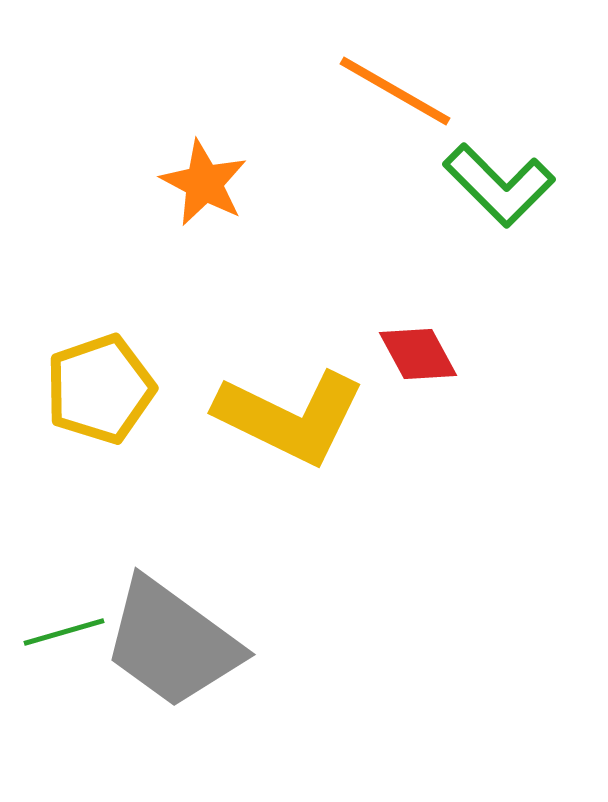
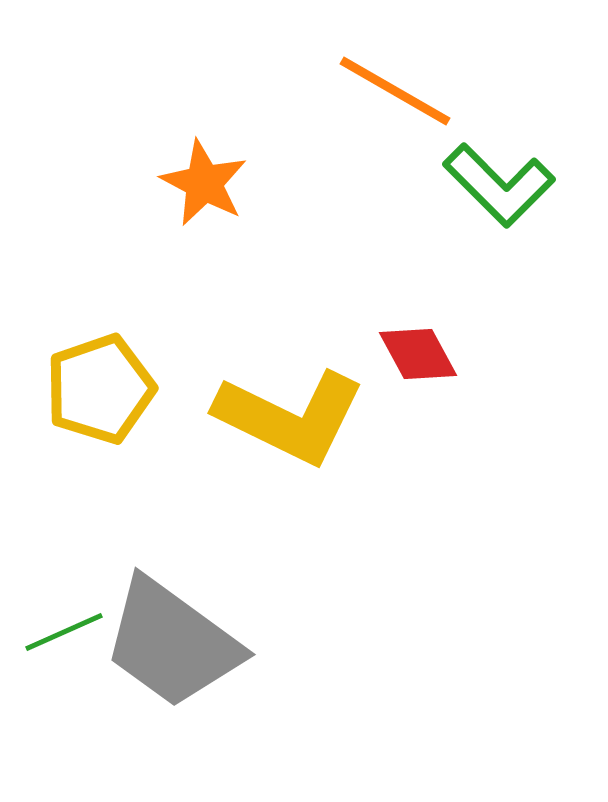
green line: rotated 8 degrees counterclockwise
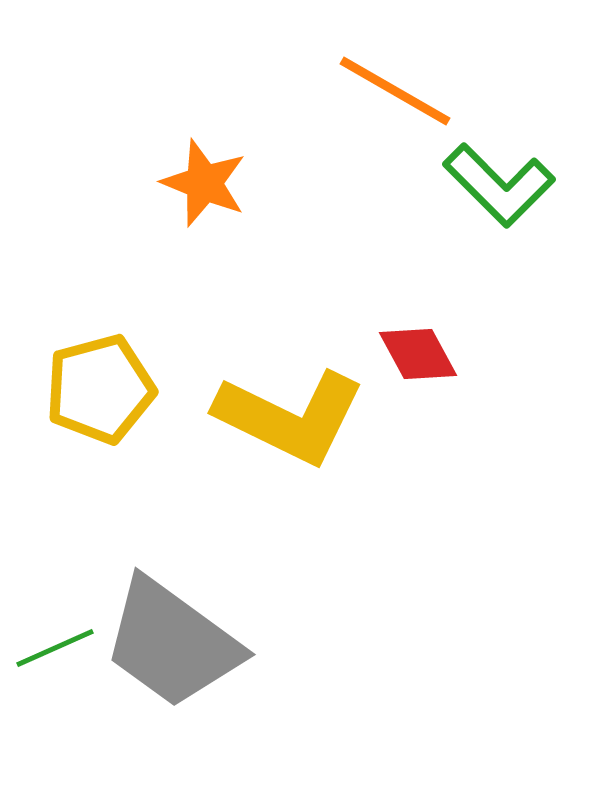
orange star: rotated 6 degrees counterclockwise
yellow pentagon: rotated 4 degrees clockwise
green line: moved 9 px left, 16 px down
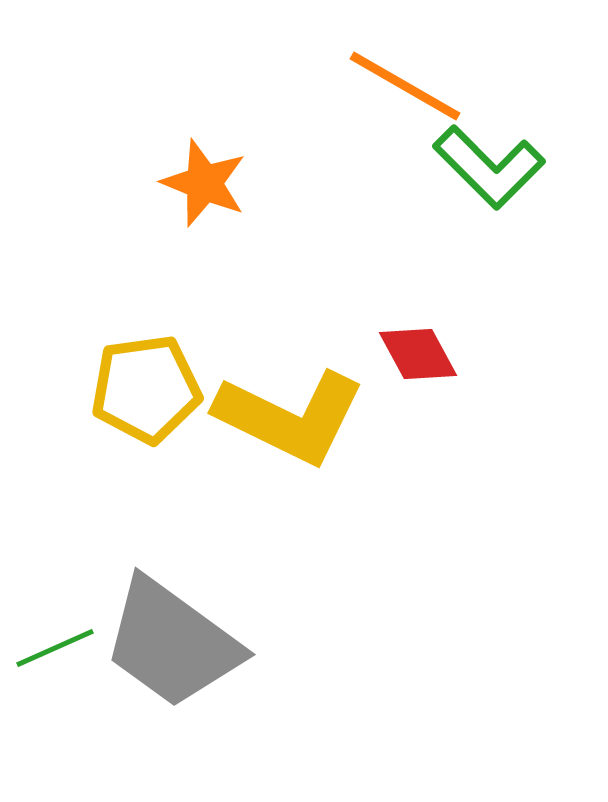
orange line: moved 10 px right, 5 px up
green L-shape: moved 10 px left, 18 px up
yellow pentagon: moved 46 px right; rotated 7 degrees clockwise
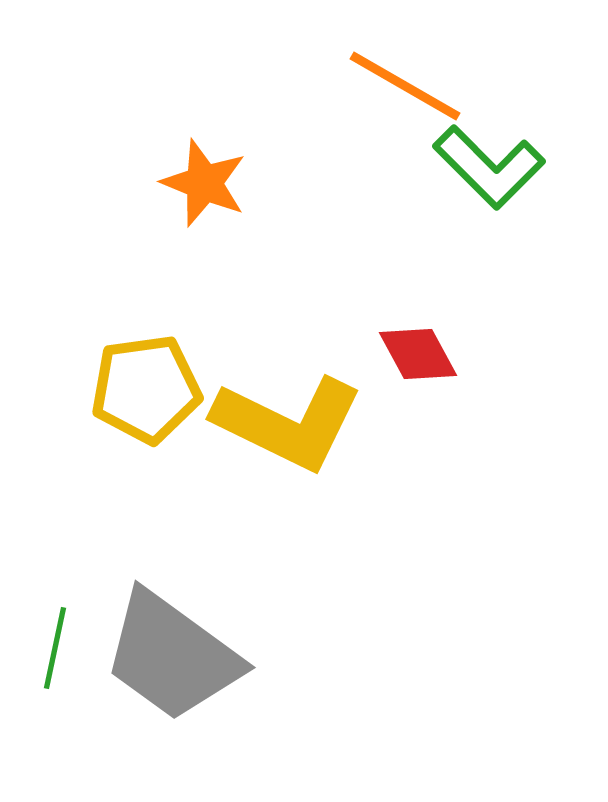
yellow L-shape: moved 2 px left, 6 px down
gray trapezoid: moved 13 px down
green line: rotated 54 degrees counterclockwise
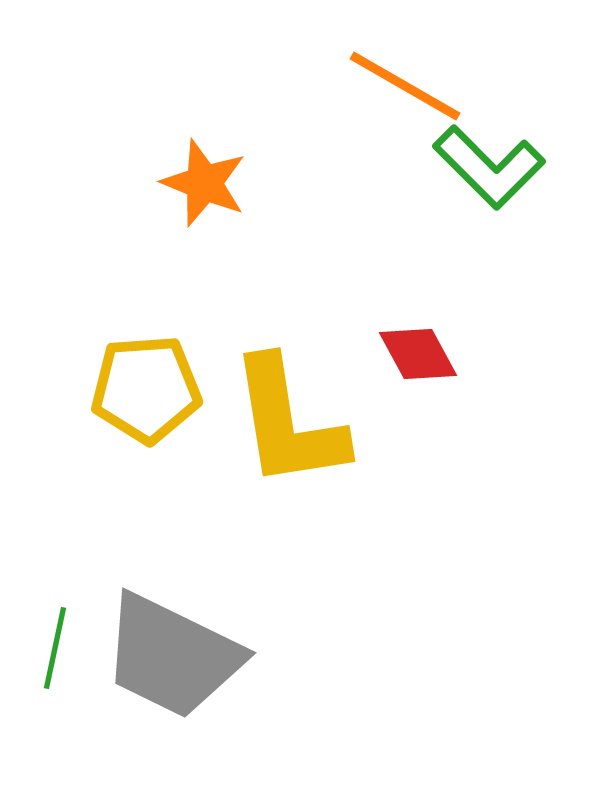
yellow pentagon: rotated 4 degrees clockwise
yellow L-shape: rotated 55 degrees clockwise
gray trapezoid: rotated 10 degrees counterclockwise
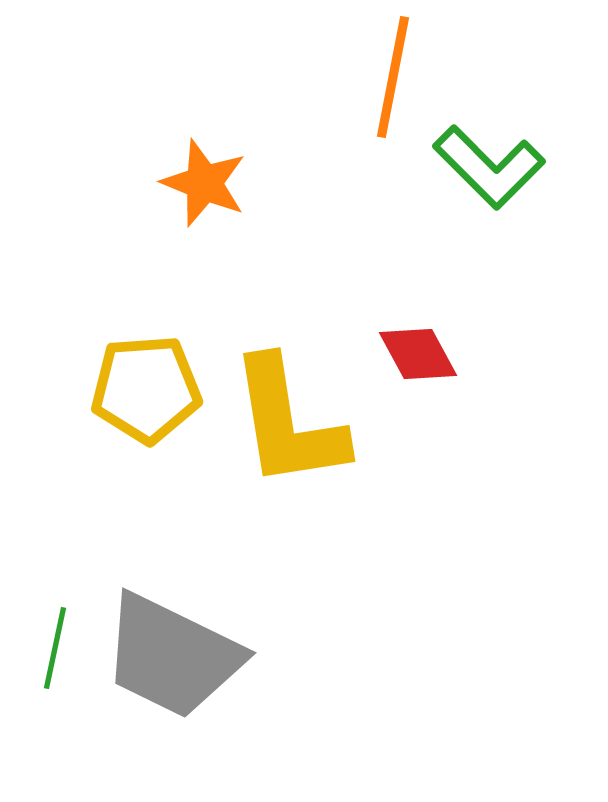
orange line: moved 12 px left, 9 px up; rotated 71 degrees clockwise
